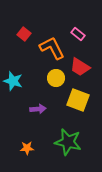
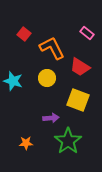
pink rectangle: moved 9 px right, 1 px up
yellow circle: moved 9 px left
purple arrow: moved 13 px right, 9 px down
green star: moved 1 px up; rotated 24 degrees clockwise
orange star: moved 1 px left, 5 px up
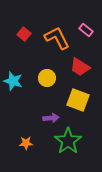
pink rectangle: moved 1 px left, 3 px up
orange L-shape: moved 5 px right, 10 px up
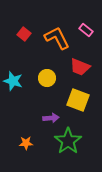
red trapezoid: rotated 10 degrees counterclockwise
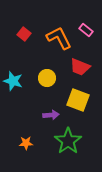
orange L-shape: moved 2 px right
purple arrow: moved 3 px up
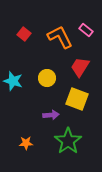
orange L-shape: moved 1 px right, 1 px up
red trapezoid: rotated 100 degrees clockwise
yellow square: moved 1 px left, 1 px up
